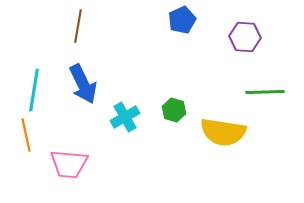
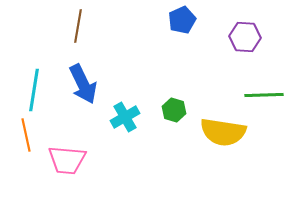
green line: moved 1 px left, 3 px down
pink trapezoid: moved 2 px left, 4 px up
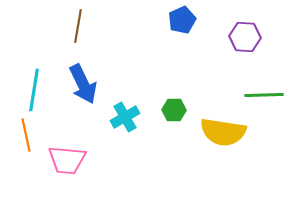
green hexagon: rotated 15 degrees counterclockwise
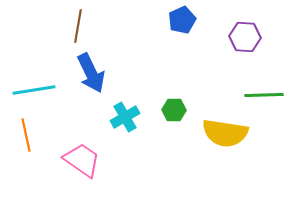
blue arrow: moved 8 px right, 11 px up
cyan line: rotated 72 degrees clockwise
yellow semicircle: moved 2 px right, 1 px down
pink trapezoid: moved 15 px right; rotated 150 degrees counterclockwise
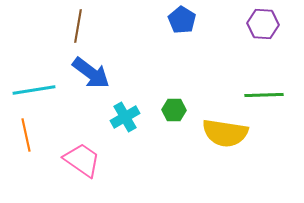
blue pentagon: rotated 16 degrees counterclockwise
purple hexagon: moved 18 px right, 13 px up
blue arrow: rotated 27 degrees counterclockwise
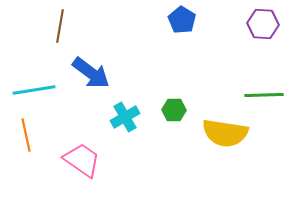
brown line: moved 18 px left
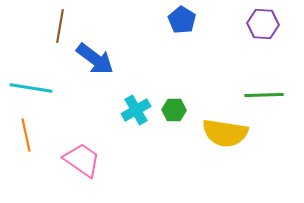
blue arrow: moved 4 px right, 14 px up
cyan line: moved 3 px left, 2 px up; rotated 18 degrees clockwise
cyan cross: moved 11 px right, 7 px up
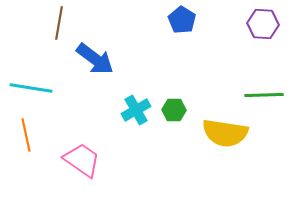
brown line: moved 1 px left, 3 px up
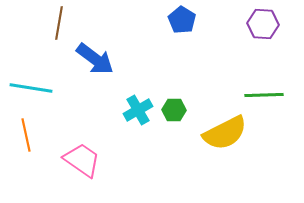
cyan cross: moved 2 px right
yellow semicircle: rotated 36 degrees counterclockwise
